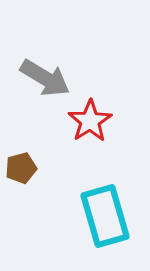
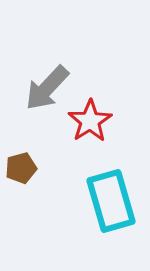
gray arrow: moved 2 px right, 10 px down; rotated 102 degrees clockwise
cyan rectangle: moved 6 px right, 15 px up
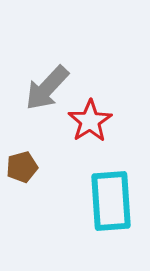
brown pentagon: moved 1 px right, 1 px up
cyan rectangle: rotated 12 degrees clockwise
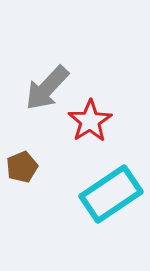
brown pentagon: rotated 8 degrees counterclockwise
cyan rectangle: moved 7 px up; rotated 60 degrees clockwise
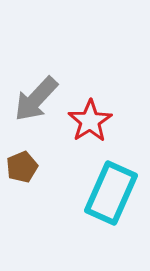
gray arrow: moved 11 px left, 11 px down
cyan rectangle: moved 1 px up; rotated 32 degrees counterclockwise
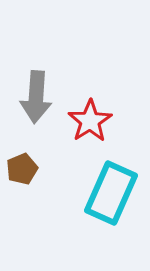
gray arrow: moved 2 px up; rotated 39 degrees counterclockwise
brown pentagon: moved 2 px down
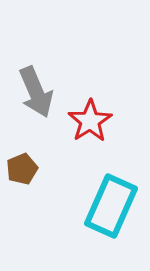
gray arrow: moved 5 px up; rotated 27 degrees counterclockwise
cyan rectangle: moved 13 px down
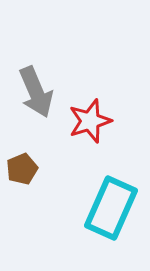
red star: rotated 15 degrees clockwise
cyan rectangle: moved 2 px down
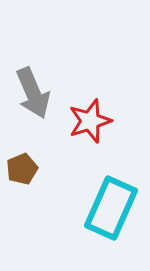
gray arrow: moved 3 px left, 1 px down
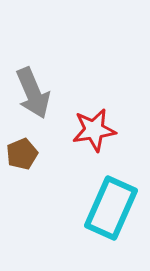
red star: moved 4 px right, 9 px down; rotated 9 degrees clockwise
brown pentagon: moved 15 px up
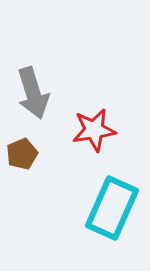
gray arrow: rotated 6 degrees clockwise
cyan rectangle: moved 1 px right
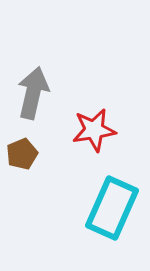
gray arrow: rotated 150 degrees counterclockwise
